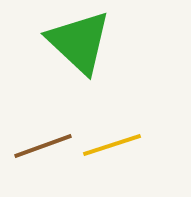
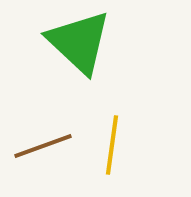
yellow line: rotated 64 degrees counterclockwise
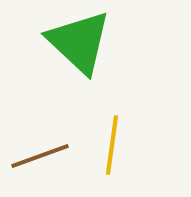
brown line: moved 3 px left, 10 px down
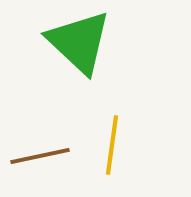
brown line: rotated 8 degrees clockwise
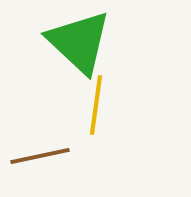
yellow line: moved 16 px left, 40 px up
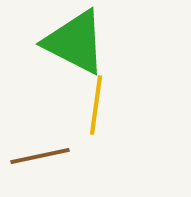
green triangle: moved 4 px left; rotated 16 degrees counterclockwise
